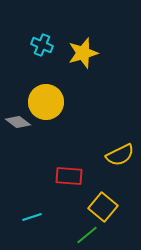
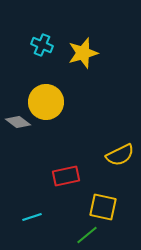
red rectangle: moved 3 px left; rotated 16 degrees counterclockwise
yellow square: rotated 28 degrees counterclockwise
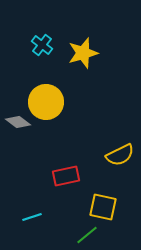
cyan cross: rotated 15 degrees clockwise
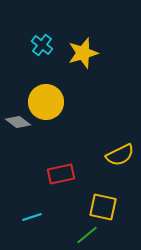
red rectangle: moved 5 px left, 2 px up
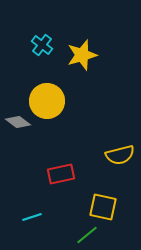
yellow star: moved 1 px left, 2 px down
yellow circle: moved 1 px right, 1 px up
yellow semicircle: rotated 12 degrees clockwise
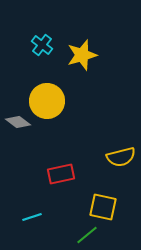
yellow semicircle: moved 1 px right, 2 px down
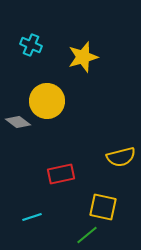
cyan cross: moved 11 px left; rotated 15 degrees counterclockwise
yellow star: moved 1 px right, 2 px down
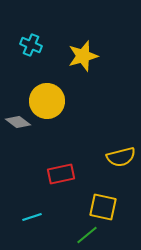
yellow star: moved 1 px up
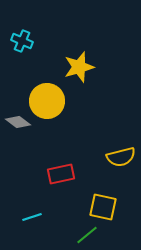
cyan cross: moved 9 px left, 4 px up
yellow star: moved 4 px left, 11 px down
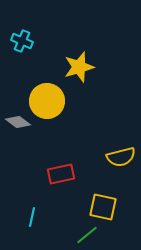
cyan line: rotated 60 degrees counterclockwise
